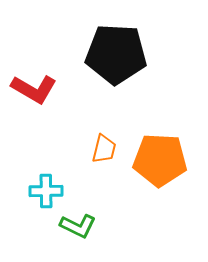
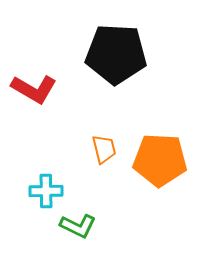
orange trapezoid: rotated 28 degrees counterclockwise
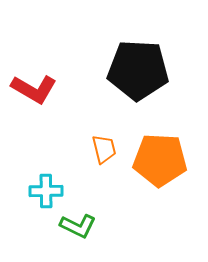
black pentagon: moved 22 px right, 16 px down
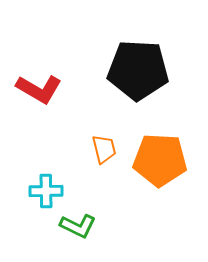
red L-shape: moved 5 px right
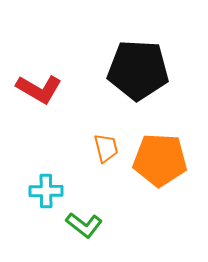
orange trapezoid: moved 2 px right, 1 px up
green L-shape: moved 6 px right, 1 px up; rotated 12 degrees clockwise
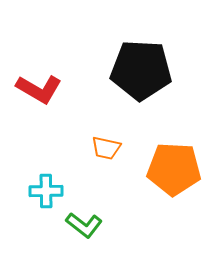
black pentagon: moved 3 px right
orange trapezoid: rotated 116 degrees clockwise
orange pentagon: moved 14 px right, 9 px down
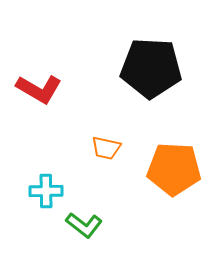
black pentagon: moved 10 px right, 2 px up
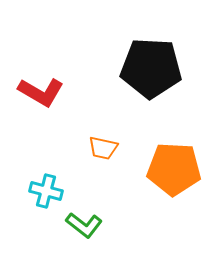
red L-shape: moved 2 px right, 3 px down
orange trapezoid: moved 3 px left
cyan cross: rotated 16 degrees clockwise
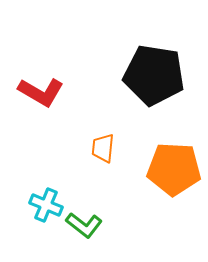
black pentagon: moved 3 px right, 7 px down; rotated 6 degrees clockwise
orange trapezoid: rotated 84 degrees clockwise
cyan cross: moved 14 px down; rotated 8 degrees clockwise
